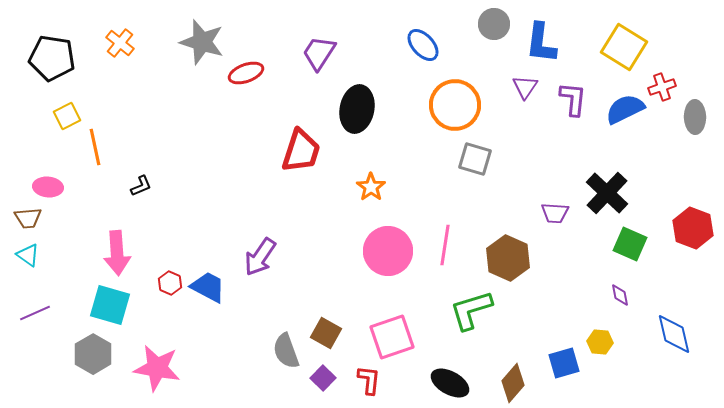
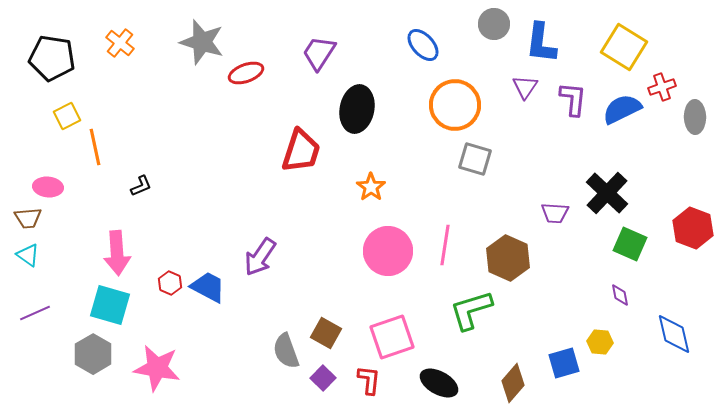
blue semicircle at (625, 109): moved 3 px left
black ellipse at (450, 383): moved 11 px left
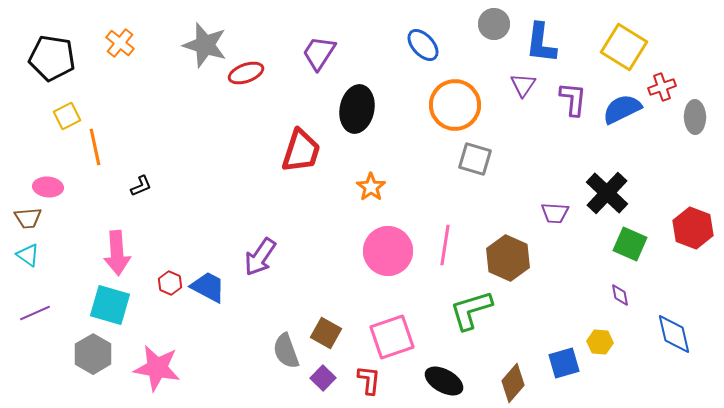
gray star at (202, 42): moved 3 px right, 3 px down
purple triangle at (525, 87): moved 2 px left, 2 px up
black ellipse at (439, 383): moved 5 px right, 2 px up
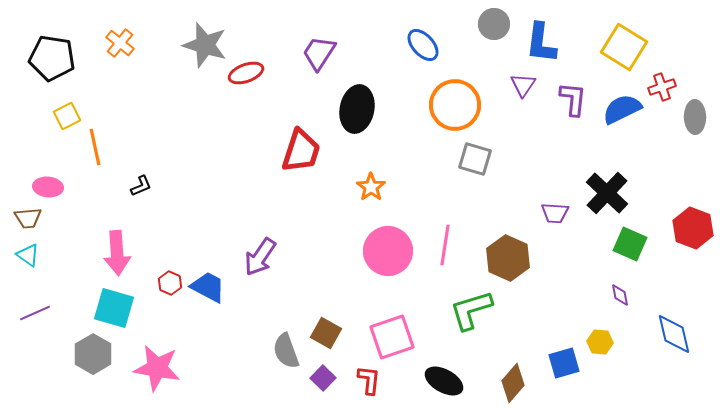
cyan square at (110, 305): moved 4 px right, 3 px down
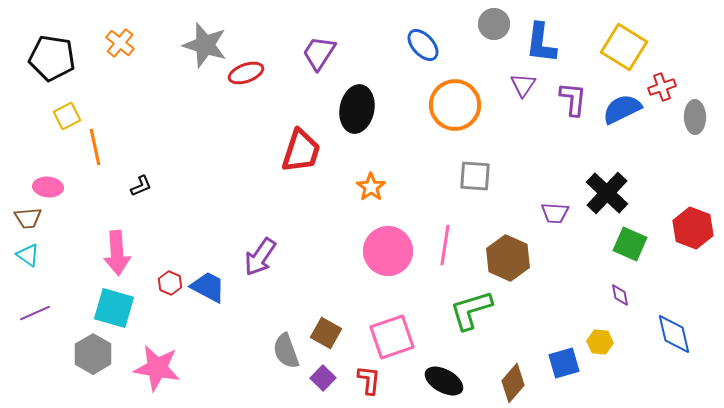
gray square at (475, 159): moved 17 px down; rotated 12 degrees counterclockwise
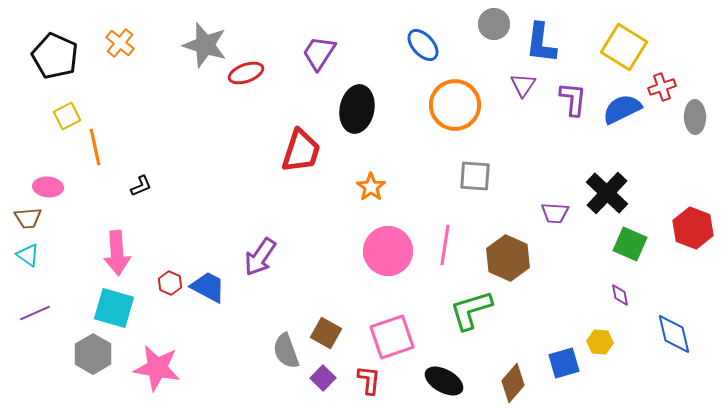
black pentagon at (52, 58): moved 3 px right, 2 px up; rotated 15 degrees clockwise
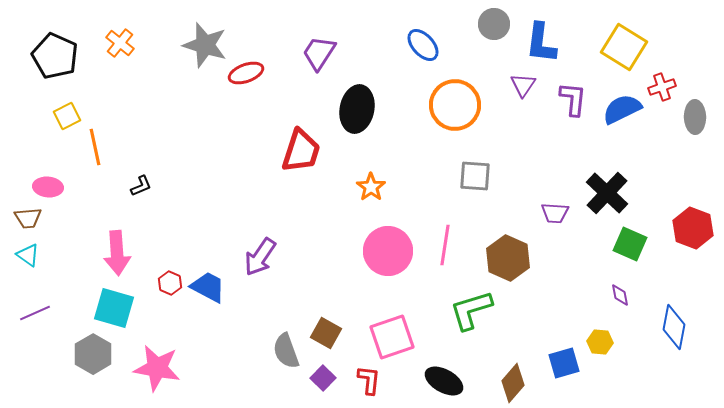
blue diamond at (674, 334): moved 7 px up; rotated 24 degrees clockwise
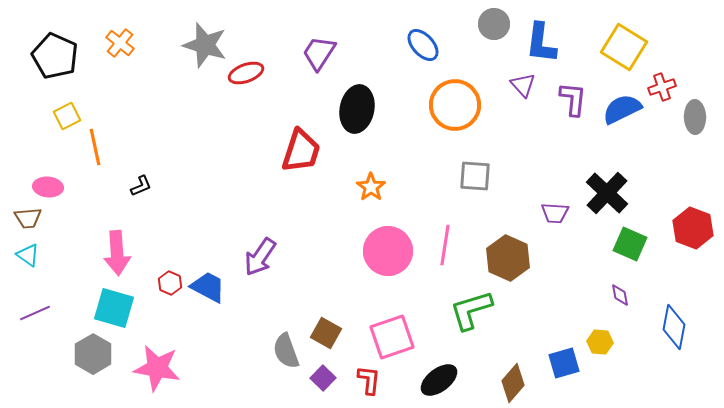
purple triangle at (523, 85): rotated 16 degrees counterclockwise
black ellipse at (444, 381): moved 5 px left, 1 px up; rotated 66 degrees counterclockwise
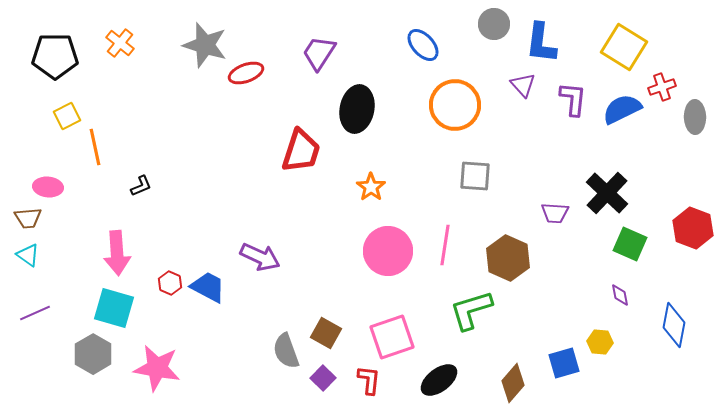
black pentagon at (55, 56): rotated 24 degrees counterclockwise
purple arrow at (260, 257): rotated 99 degrees counterclockwise
blue diamond at (674, 327): moved 2 px up
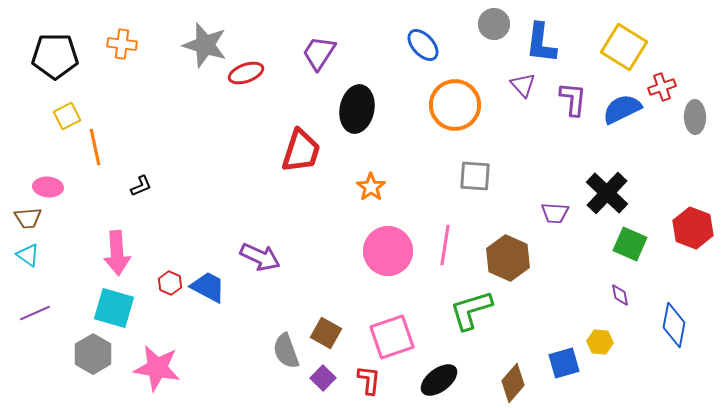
orange cross at (120, 43): moved 2 px right, 1 px down; rotated 32 degrees counterclockwise
